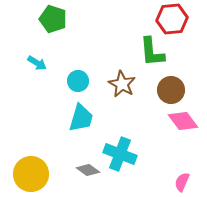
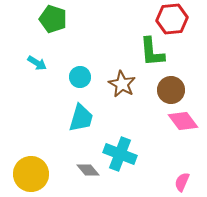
cyan circle: moved 2 px right, 4 px up
gray diamond: rotated 15 degrees clockwise
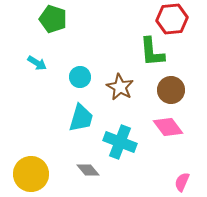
brown star: moved 2 px left, 3 px down
pink diamond: moved 15 px left, 6 px down
cyan cross: moved 12 px up
